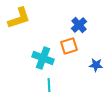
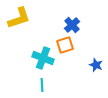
blue cross: moved 7 px left
orange square: moved 4 px left, 1 px up
blue star: rotated 16 degrees clockwise
cyan line: moved 7 px left
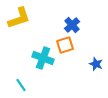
blue star: moved 1 px up
cyan line: moved 21 px left; rotated 32 degrees counterclockwise
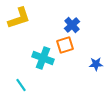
blue star: rotated 24 degrees counterclockwise
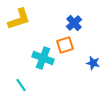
yellow L-shape: moved 1 px down
blue cross: moved 2 px right, 2 px up
blue star: moved 3 px left, 1 px up; rotated 16 degrees clockwise
